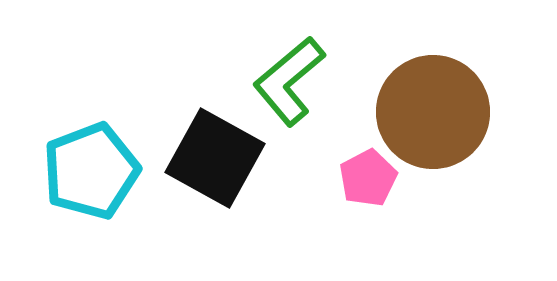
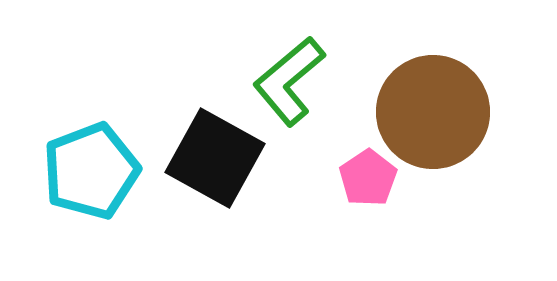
pink pentagon: rotated 6 degrees counterclockwise
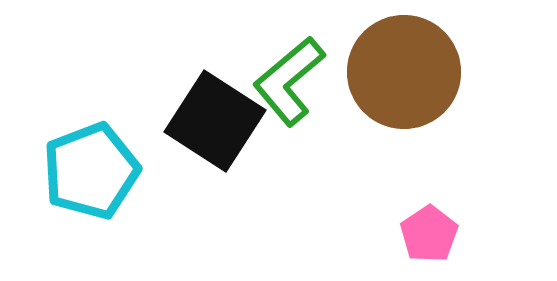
brown circle: moved 29 px left, 40 px up
black square: moved 37 px up; rotated 4 degrees clockwise
pink pentagon: moved 61 px right, 56 px down
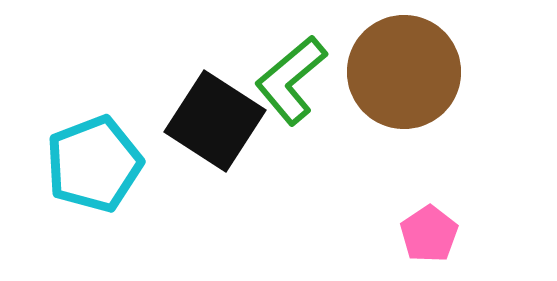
green L-shape: moved 2 px right, 1 px up
cyan pentagon: moved 3 px right, 7 px up
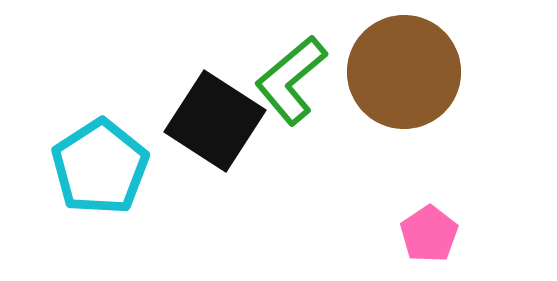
cyan pentagon: moved 6 px right, 3 px down; rotated 12 degrees counterclockwise
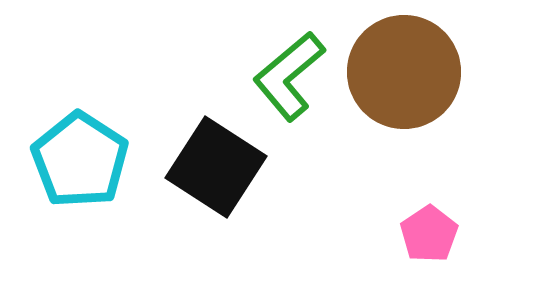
green L-shape: moved 2 px left, 4 px up
black square: moved 1 px right, 46 px down
cyan pentagon: moved 20 px left, 7 px up; rotated 6 degrees counterclockwise
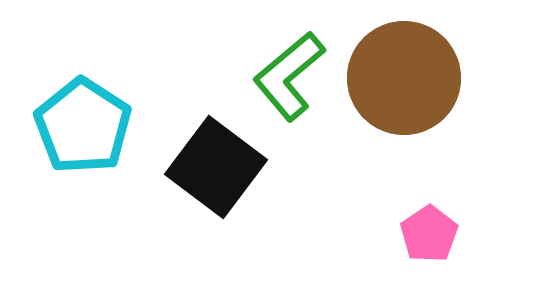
brown circle: moved 6 px down
cyan pentagon: moved 3 px right, 34 px up
black square: rotated 4 degrees clockwise
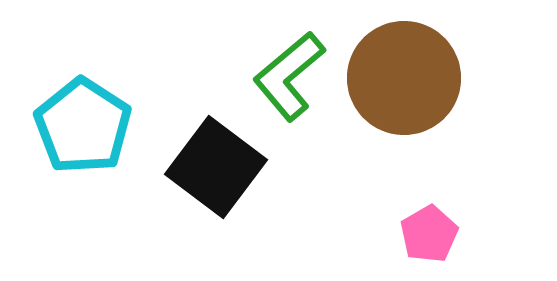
pink pentagon: rotated 4 degrees clockwise
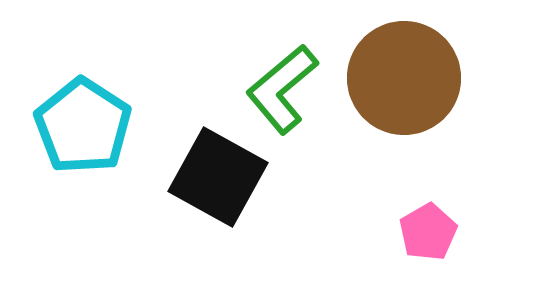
green L-shape: moved 7 px left, 13 px down
black square: moved 2 px right, 10 px down; rotated 8 degrees counterclockwise
pink pentagon: moved 1 px left, 2 px up
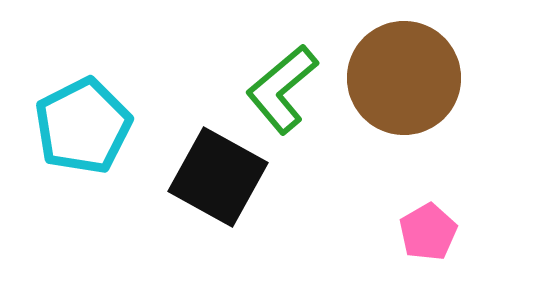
cyan pentagon: rotated 12 degrees clockwise
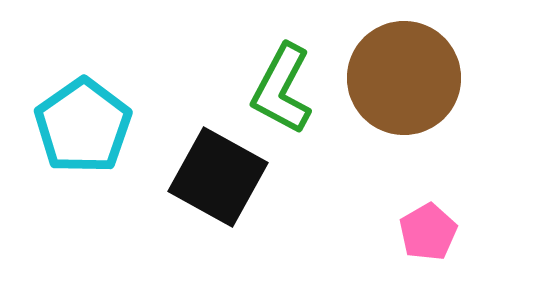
green L-shape: rotated 22 degrees counterclockwise
cyan pentagon: rotated 8 degrees counterclockwise
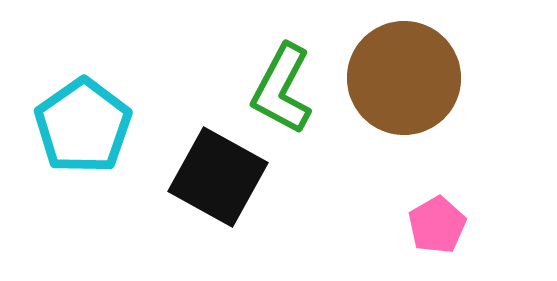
pink pentagon: moved 9 px right, 7 px up
